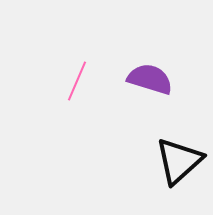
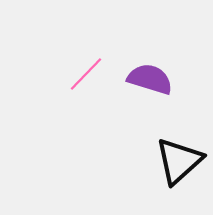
pink line: moved 9 px right, 7 px up; rotated 21 degrees clockwise
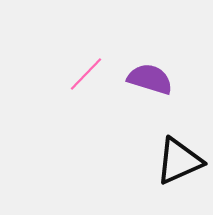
black triangle: rotated 18 degrees clockwise
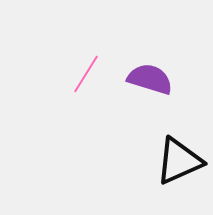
pink line: rotated 12 degrees counterclockwise
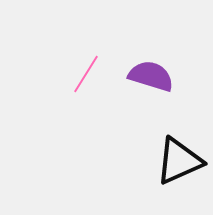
purple semicircle: moved 1 px right, 3 px up
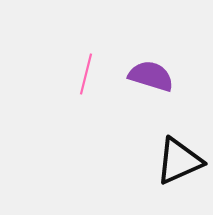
pink line: rotated 18 degrees counterclockwise
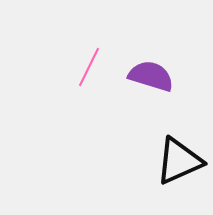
pink line: moved 3 px right, 7 px up; rotated 12 degrees clockwise
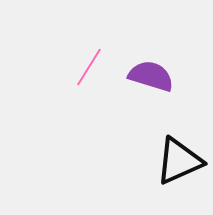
pink line: rotated 6 degrees clockwise
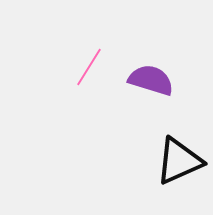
purple semicircle: moved 4 px down
